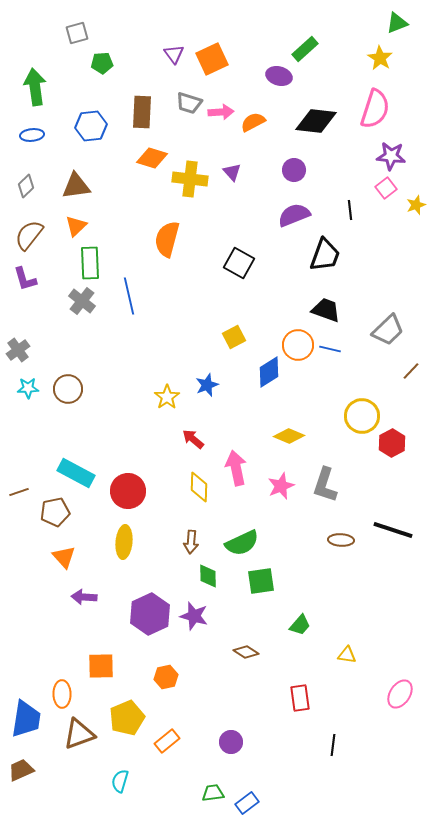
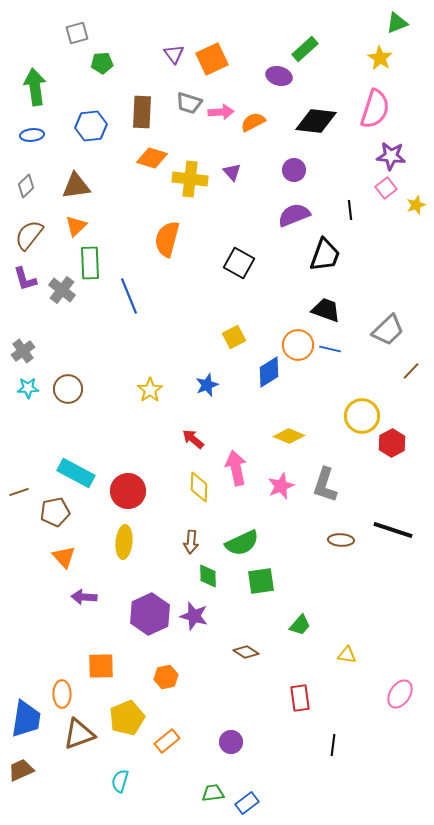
blue line at (129, 296): rotated 9 degrees counterclockwise
gray cross at (82, 301): moved 20 px left, 11 px up
gray cross at (18, 350): moved 5 px right, 1 px down
yellow star at (167, 397): moved 17 px left, 7 px up
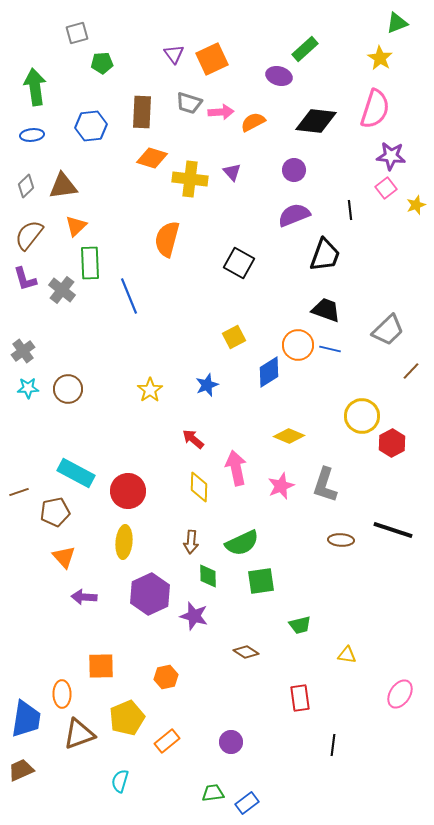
brown triangle at (76, 186): moved 13 px left
purple hexagon at (150, 614): moved 20 px up
green trapezoid at (300, 625): rotated 35 degrees clockwise
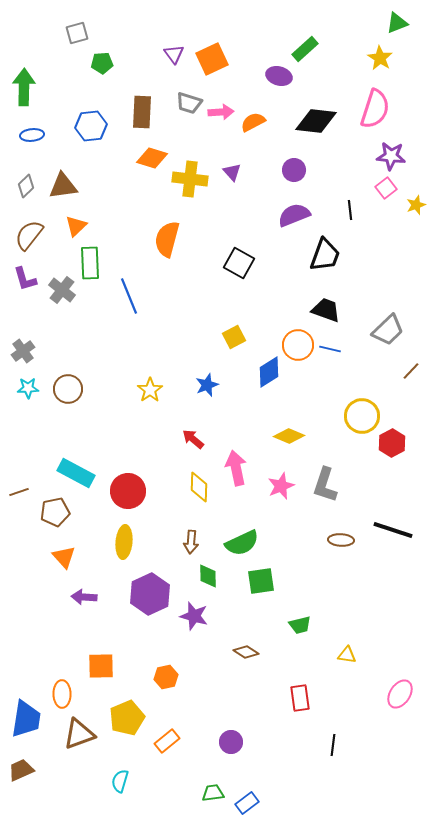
green arrow at (35, 87): moved 11 px left; rotated 9 degrees clockwise
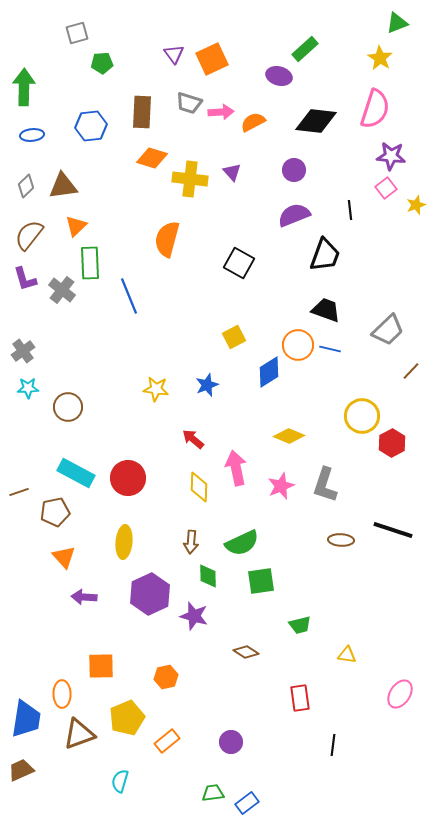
brown circle at (68, 389): moved 18 px down
yellow star at (150, 390): moved 6 px right, 1 px up; rotated 30 degrees counterclockwise
red circle at (128, 491): moved 13 px up
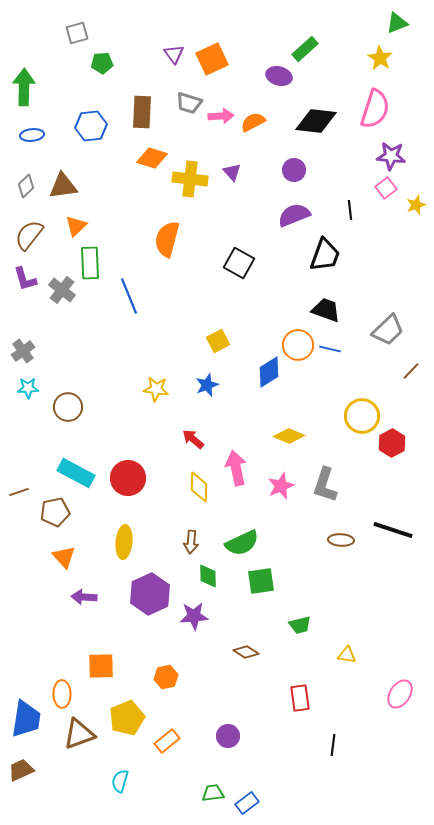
pink arrow at (221, 112): moved 4 px down
yellow square at (234, 337): moved 16 px left, 4 px down
purple star at (194, 616): rotated 20 degrees counterclockwise
purple circle at (231, 742): moved 3 px left, 6 px up
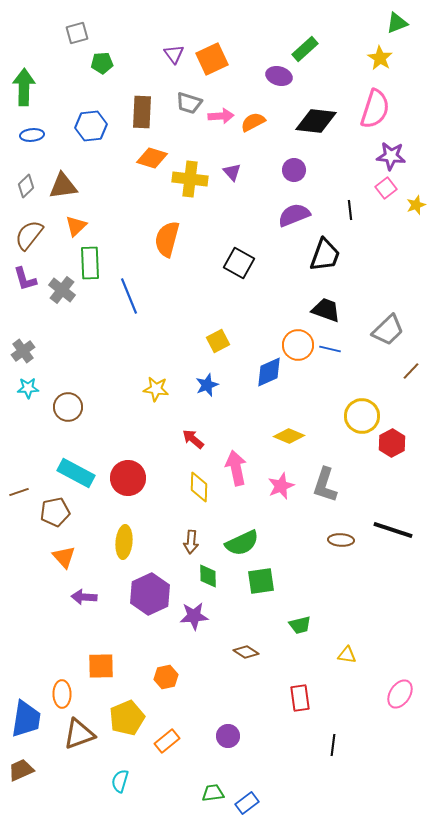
blue diamond at (269, 372): rotated 8 degrees clockwise
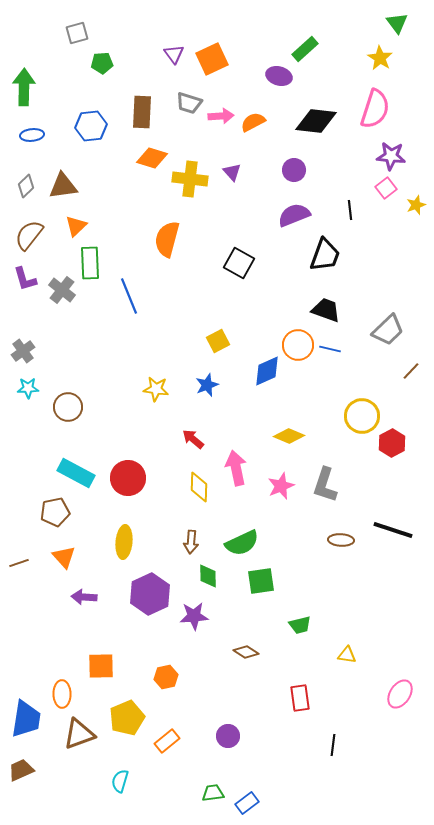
green triangle at (397, 23): rotated 45 degrees counterclockwise
blue diamond at (269, 372): moved 2 px left, 1 px up
brown line at (19, 492): moved 71 px down
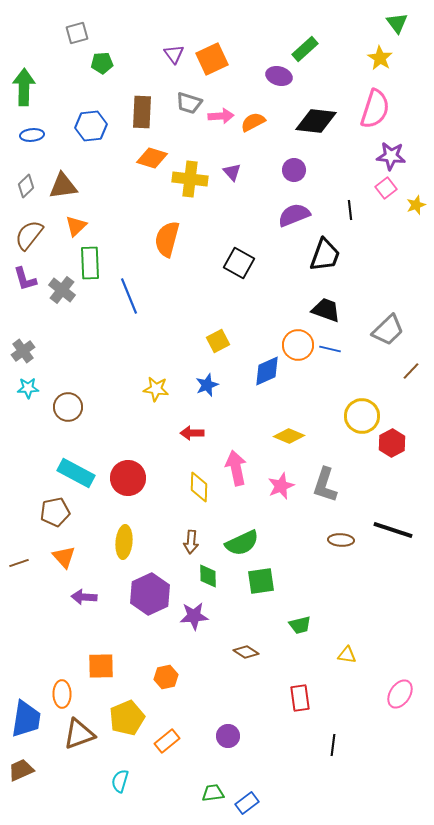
red arrow at (193, 439): moved 1 px left, 6 px up; rotated 40 degrees counterclockwise
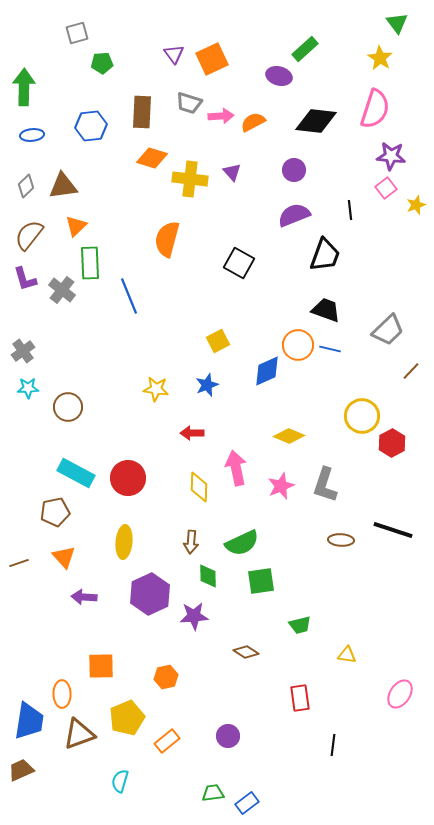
blue trapezoid at (26, 719): moved 3 px right, 2 px down
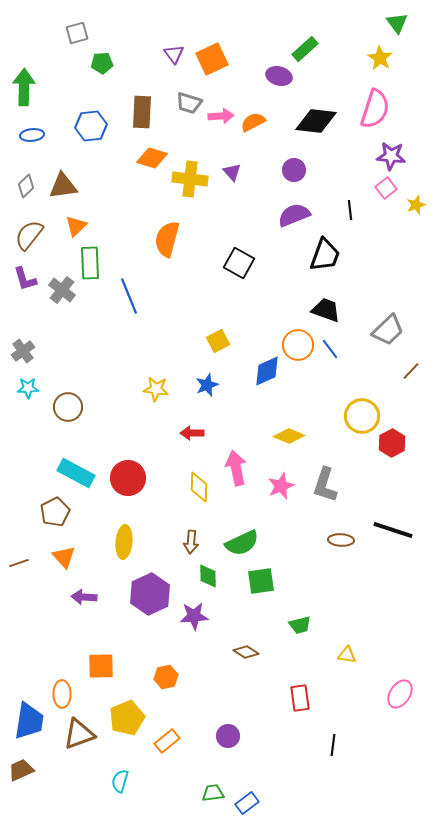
blue line at (330, 349): rotated 40 degrees clockwise
brown pentagon at (55, 512): rotated 16 degrees counterclockwise
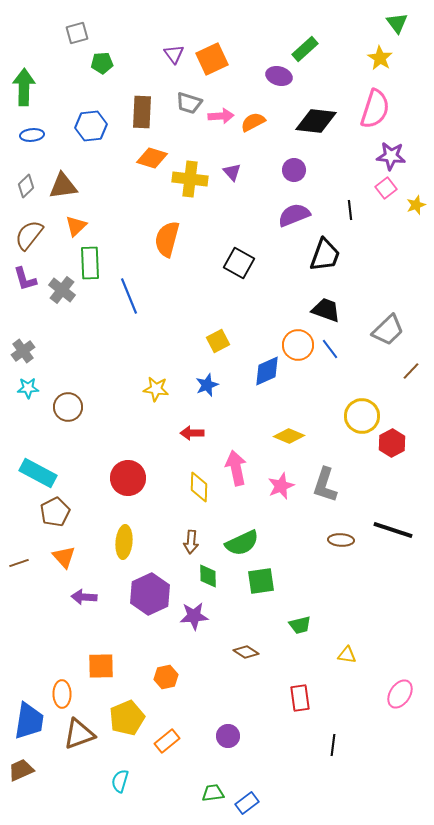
cyan rectangle at (76, 473): moved 38 px left
